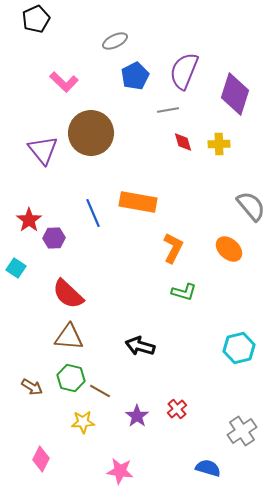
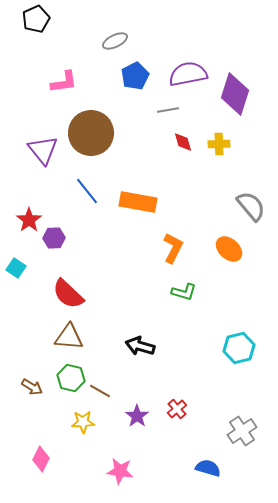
purple semicircle: moved 4 px right, 3 px down; rotated 57 degrees clockwise
pink L-shape: rotated 52 degrees counterclockwise
blue line: moved 6 px left, 22 px up; rotated 16 degrees counterclockwise
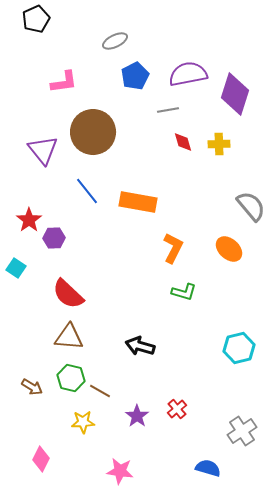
brown circle: moved 2 px right, 1 px up
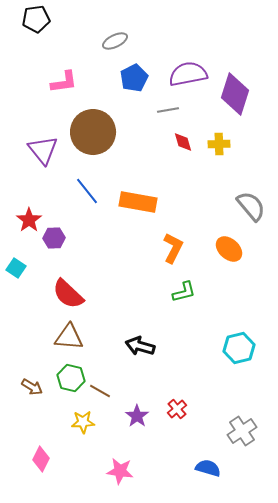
black pentagon: rotated 16 degrees clockwise
blue pentagon: moved 1 px left, 2 px down
green L-shape: rotated 30 degrees counterclockwise
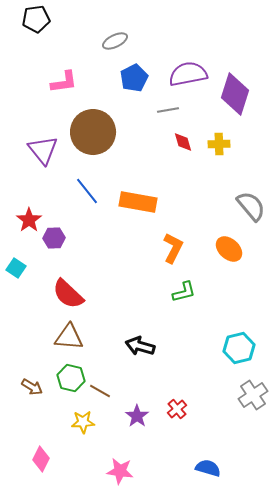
gray cross: moved 11 px right, 36 px up
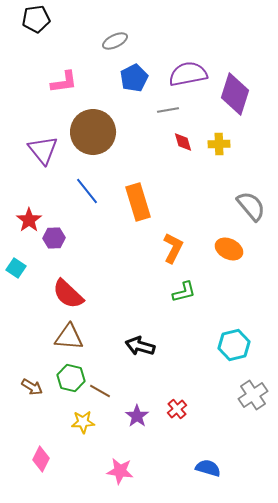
orange rectangle: rotated 63 degrees clockwise
orange ellipse: rotated 16 degrees counterclockwise
cyan hexagon: moved 5 px left, 3 px up
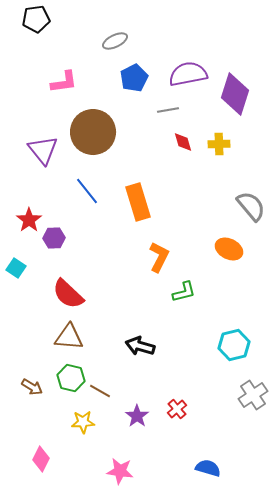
orange L-shape: moved 14 px left, 9 px down
